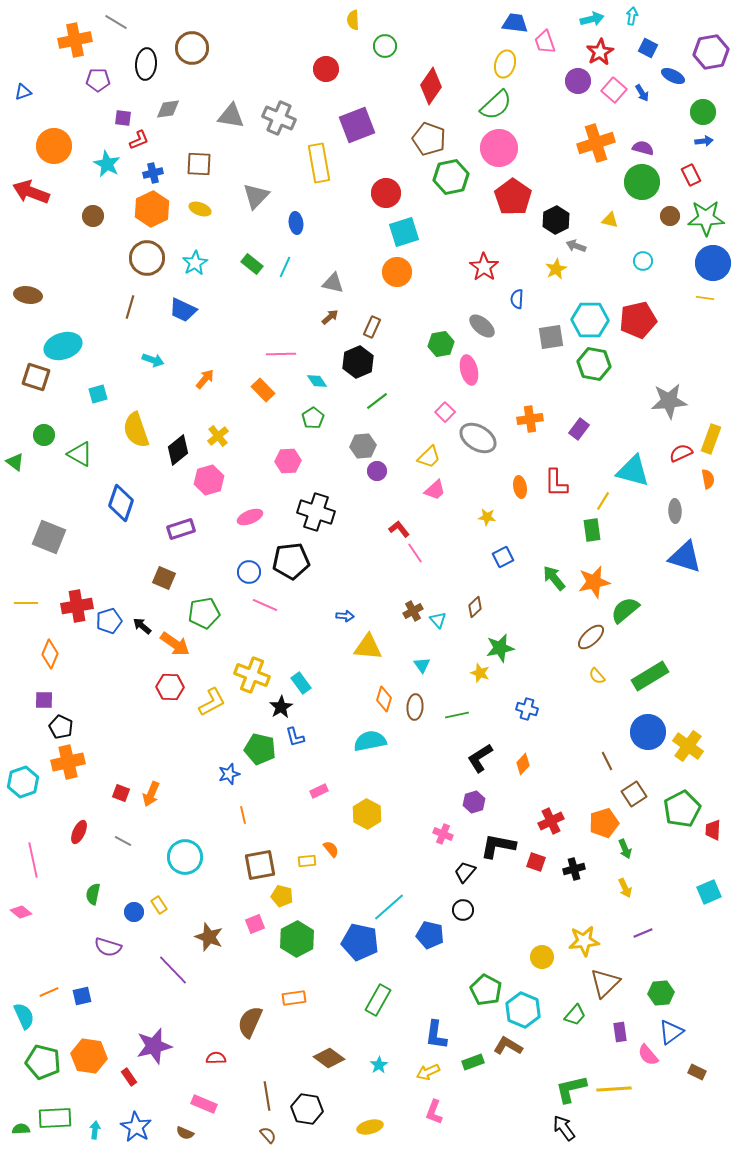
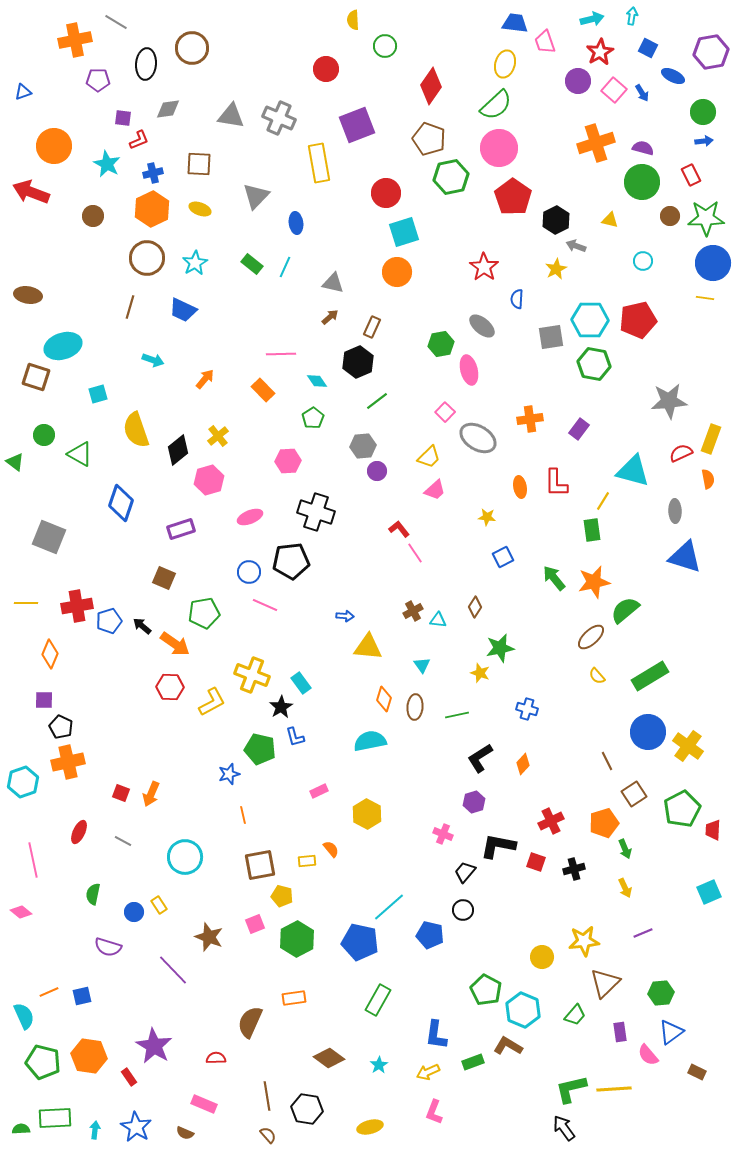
brown diamond at (475, 607): rotated 15 degrees counterclockwise
cyan triangle at (438, 620): rotated 42 degrees counterclockwise
purple star at (154, 1046): rotated 27 degrees counterclockwise
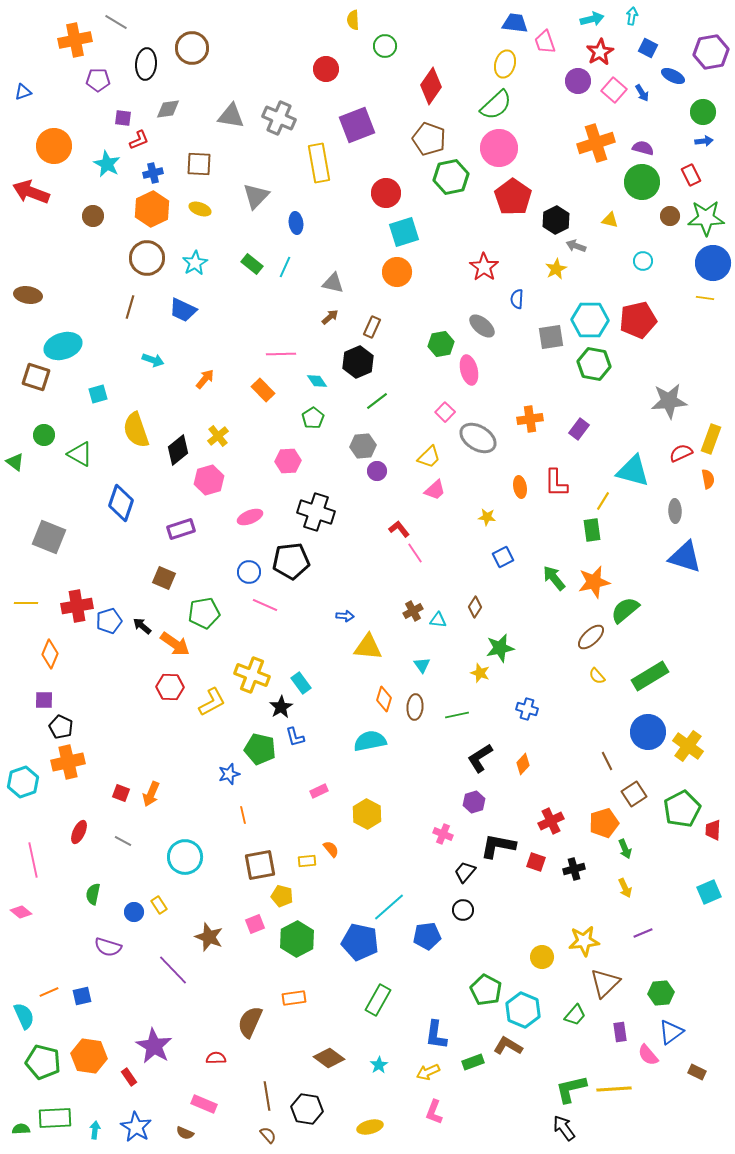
blue pentagon at (430, 935): moved 3 px left, 1 px down; rotated 20 degrees counterclockwise
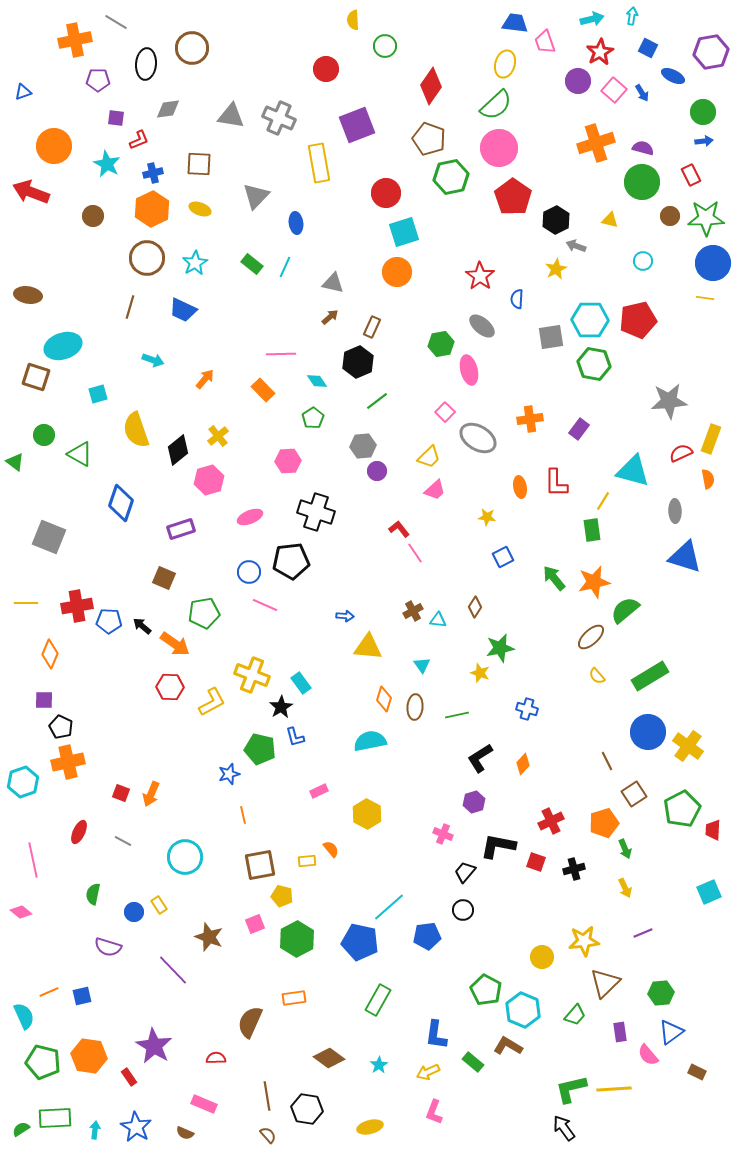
purple square at (123, 118): moved 7 px left
red star at (484, 267): moved 4 px left, 9 px down
blue pentagon at (109, 621): rotated 20 degrees clockwise
green rectangle at (473, 1062): rotated 60 degrees clockwise
green semicircle at (21, 1129): rotated 30 degrees counterclockwise
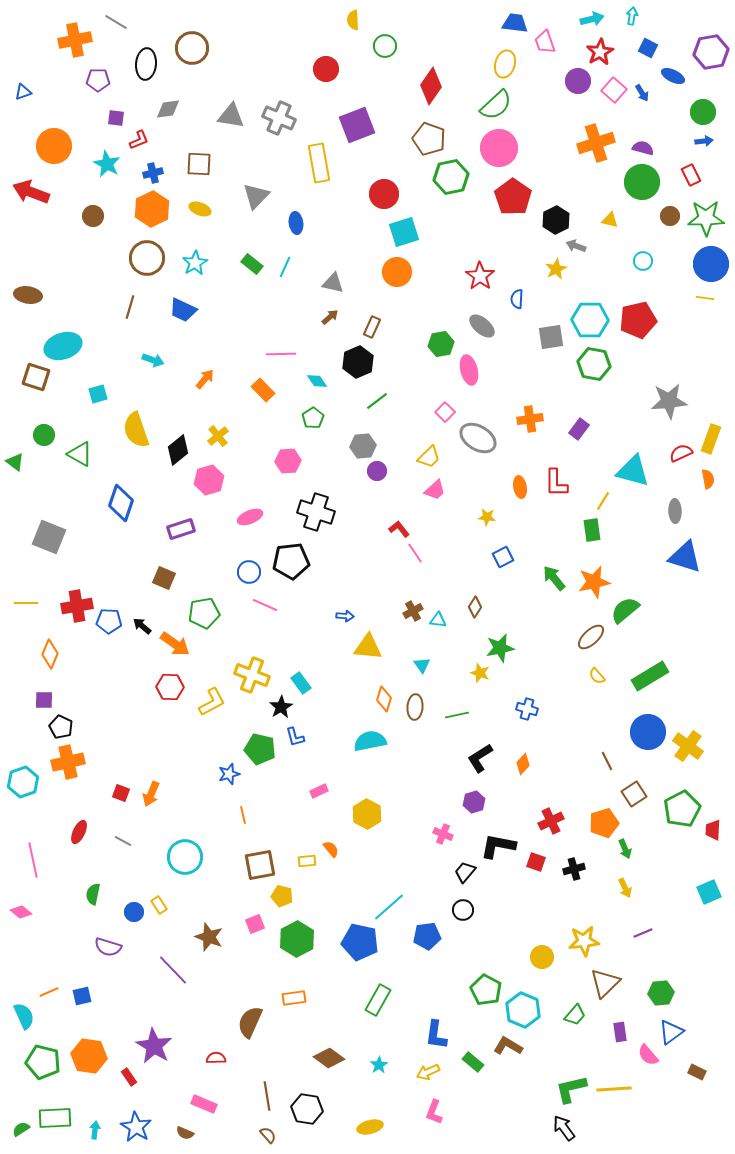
red circle at (386, 193): moved 2 px left, 1 px down
blue circle at (713, 263): moved 2 px left, 1 px down
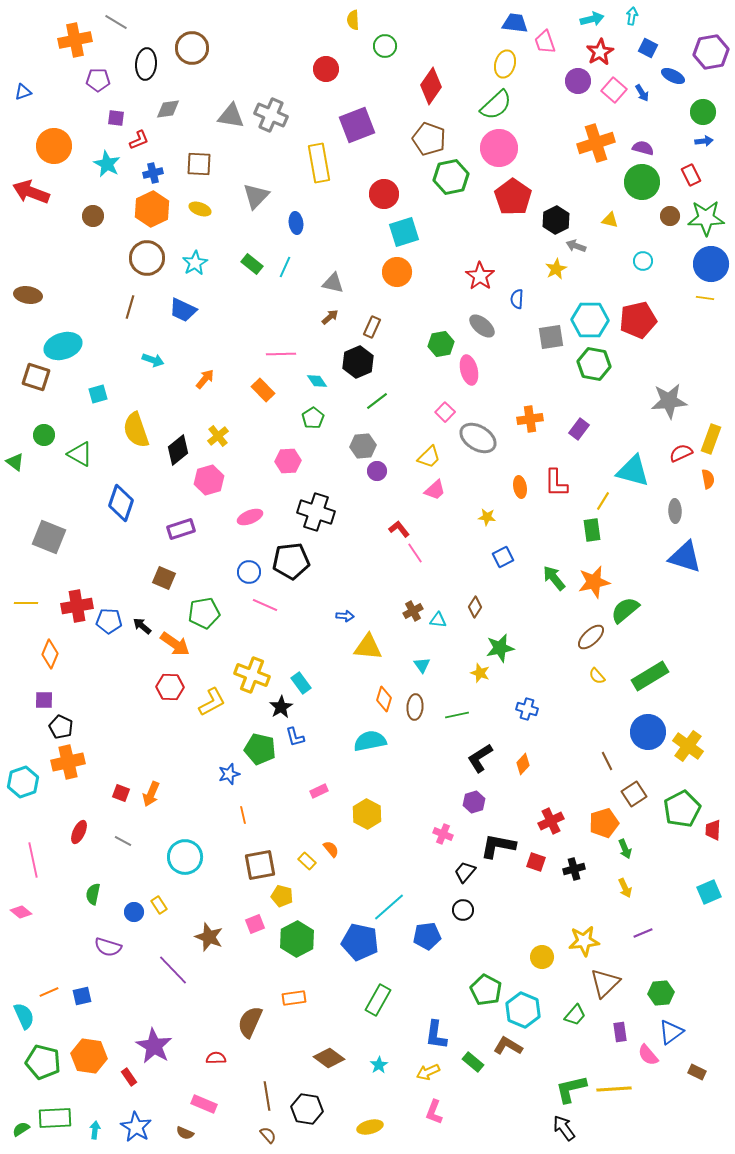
gray cross at (279, 118): moved 8 px left, 3 px up
yellow rectangle at (307, 861): rotated 48 degrees clockwise
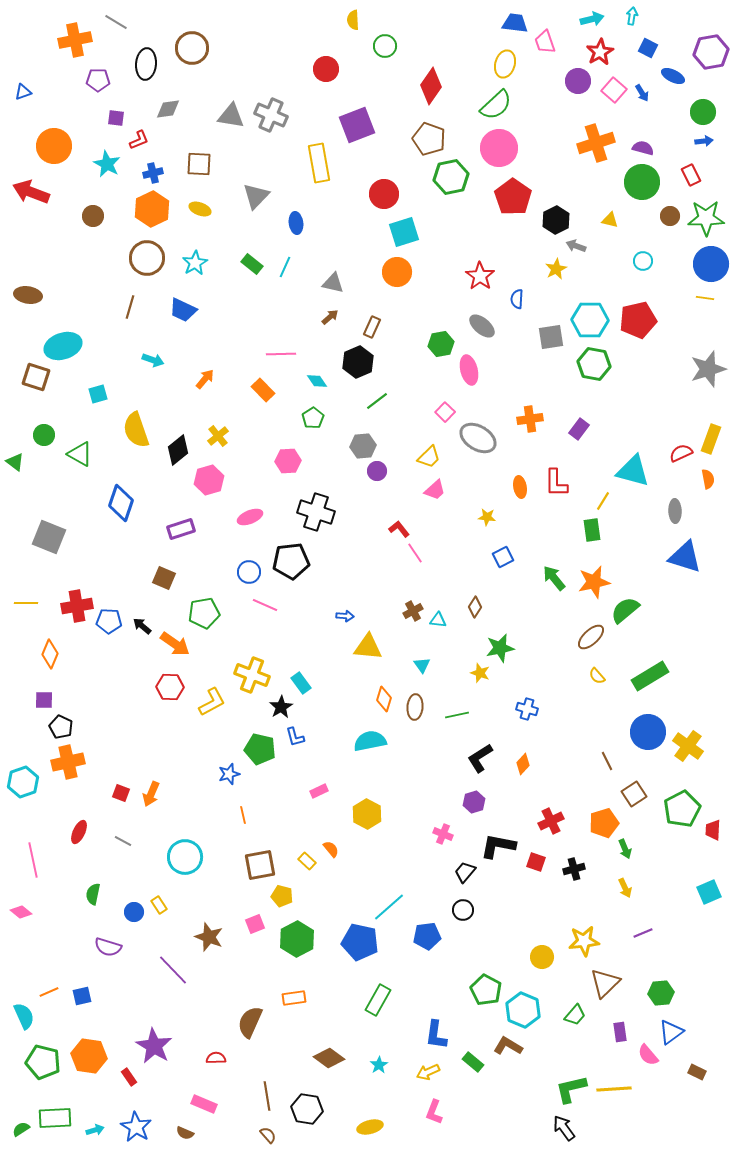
gray star at (669, 401): moved 39 px right, 32 px up; rotated 12 degrees counterclockwise
cyan arrow at (95, 1130): rotated 66 degrees clockwise
